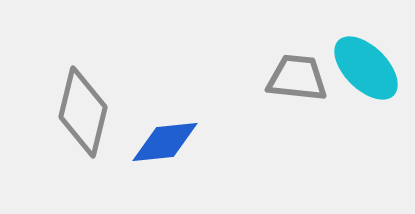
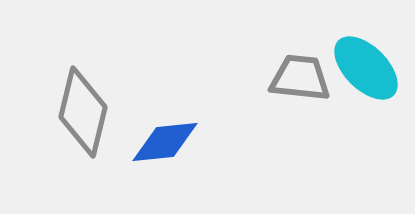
gray trapezoid: moved 3 px right
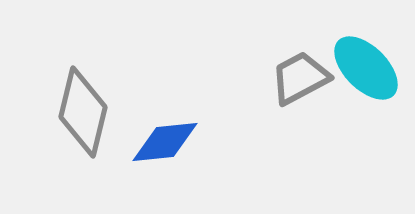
gray trapezoid: rotated 34 degrees counterclockwise
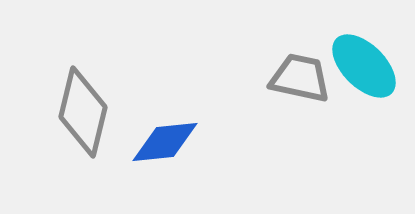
cyan ellipse: moved 2 px left, 2 px up
gray trapezoid: rotated 40 degrees clockwise
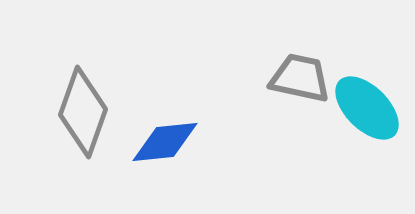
cyan ellipse: moved 3 px right, 42 px down
gray diamond: rotated 6 degrees clockwise
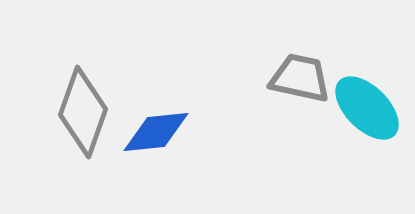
blue diamond: moved 9 px left, 10 px up
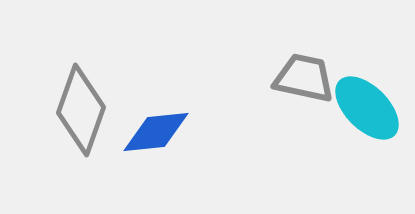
gray trapezoid: moved 4 px right
gray diamond: moved 2 px left, 2 px up
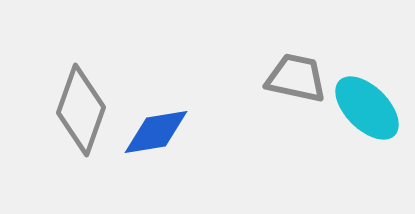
gray trapezoid: moved 8 px left
blue diamond: rotated 4 degrees counterclockwise
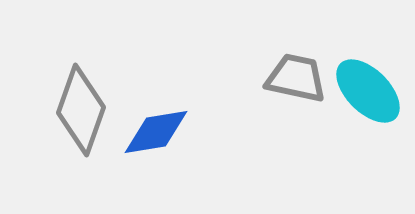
cyan ellipse: moved 1 px right, 17 px up
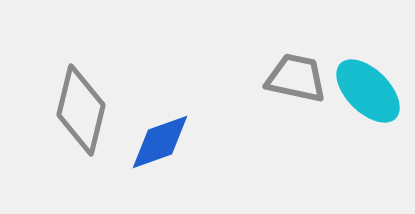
gray diamond: rotated 6 degrees counterclockwise
blue diamond: moved 4 px right, 10 px down; rotated 10 degrees counterclockwise
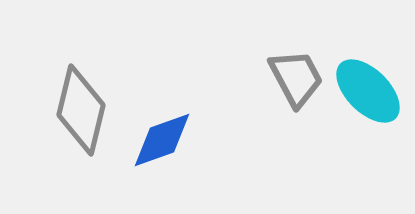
gray trapezoid: rotated 50 degrees clockwise
blue diamond: moved 2 px right, 2 px up
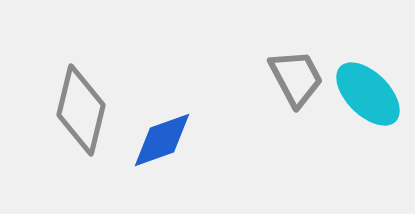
cyan ellipse: moved 3 px down
